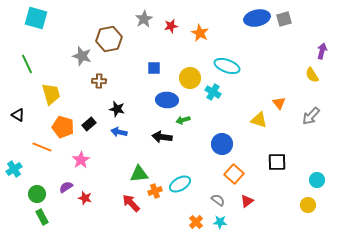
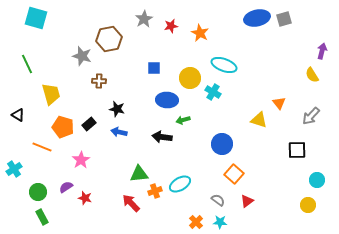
cyan ellipse at (227, 66): moved 3 px left, 1 px up
black square at (277, 162): moved 20 px right, 12 px up
green circle at (37, 194): moved 1 px right, 2 px up
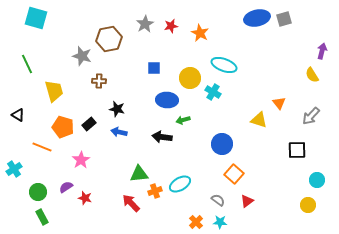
gray star at (144, 19): moved 1 px right, 5 px down
yellow trapezoid at (51, 94): moved 3 px right, 3 px up
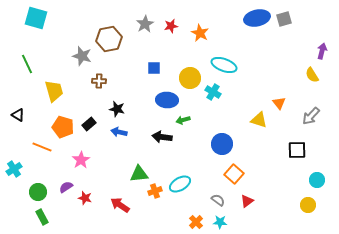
red arrow at (131, 203): moved 11 px left, 2 px down; rotated 12 degrees counterclockwise
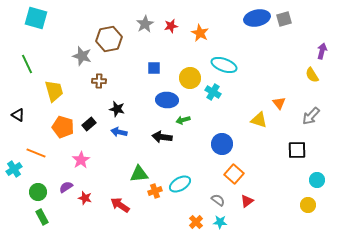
orange line at (42, 147): moved 6 px left, 6 px down
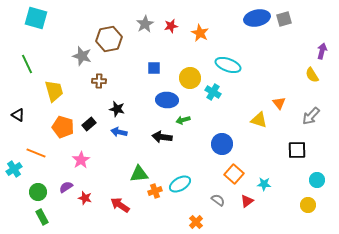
cyan ellipse at (224, 65): moved 4 px right
cyan star at (220, 222): moved 44 px right, 38 px up
